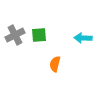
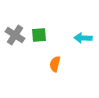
gray cross: rotated 30 degrees counterclockwise
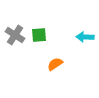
cyan arrow: moved 2 px right, 1 px up
orange semicircle: rotated 42 degrees clockwise
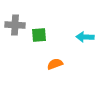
gray cross: moved 10 px up; rotated 30 degrees counterclockwise
orange semicircle: rotated 14 degrees clockwise
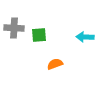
gray cross: moved 1 px left, 3 px down
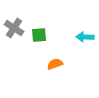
gray cross: rotated 30 degrees clockwise
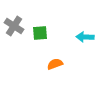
gray cross: moved 2 px up
green square: moved 1 px right, 2 px up
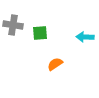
gray cross: moved 1 px left, 1 px up; rotated 24 degrees counterclockwise
orange semicircle: rotated 14 degrees counterclockwise
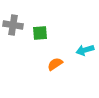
cyan arrow: moved 13 px down; rotated 18 degrees counterclockwise
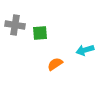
gray cross: moved 2 px right
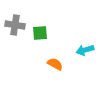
orange semicircle: rotated 63 degrees clockwise
